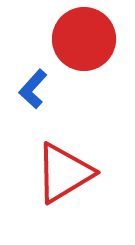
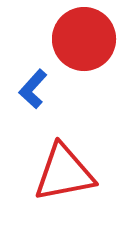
red triangle: rotated 20 degrees clockwise
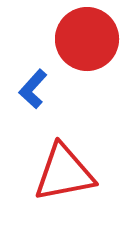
red circle: moved 3 px right
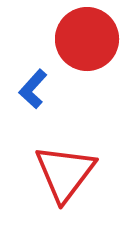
red triangle: moved 1 px right; rotated 42 degrees counterclockwise
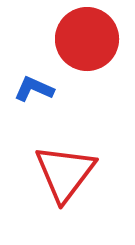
blue L-shape: moved 1 px right; rotated 72 degrees clockwise
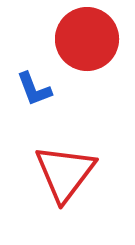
blue L-shape: rotated 135 degrees counterclockwise
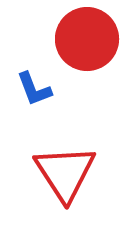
red triangle: rotated 10 degrees counterclockwise
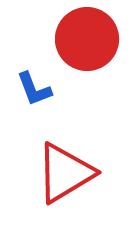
red triangle: rotated 32 degrees clockwise
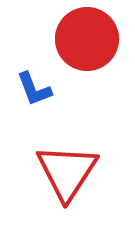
red triangle: moved 2 px right, 1 px up; rotated 26 degrees counterclockwise
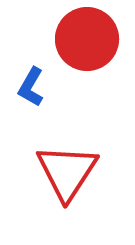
blue L-shape: moved 3 px left, 2 px up; rotated 51 degrees clockwise
